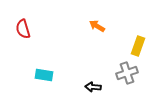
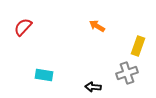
red semicircle: moved 2 px up; rotated 60 degrees clockwise
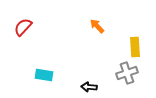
orange arrow: rotated 14 degrees clockwise
yellow rectangle: moved 3 px left, 1 px down; rotated 24 degrees counterclockwise
black arrow: moved 4 px left
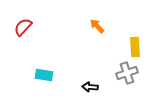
black arrow: moved 1 px right
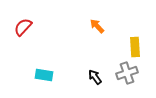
black arrow: moved 5 px right, 10 px up; rotated 49 degrees clockwise
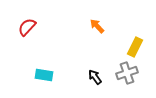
red semicircle: moved 4 px right
yellow rectangle: rotated 30 degrees clockwise
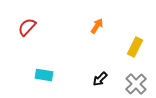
orange arrow: rotated 77 degrees clockwise
gray cross: moved 9 px right, 11 px down; rotated 25 degrees counterclockwise
black arrow: moved 5 px right, 2 px down; rotated 98 degrees counterclockwise
